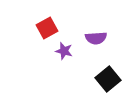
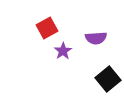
purple star: moved 1 px left; rotated 24 degrees clockwise
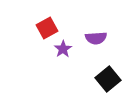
purple star: moved 2 px up
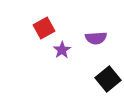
red square: moved 3 px left
purple star: moved 1 px left, 1 px down
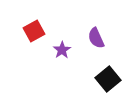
red square: moved 10 px left, 3 px down
purple semicircle: rotated 70 degrees clockwise
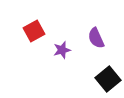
purple star: rotated 18 degrees clockwise
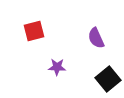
red square: rotated 15 degrees clockwise
purple star: moved 5 px left, 17 px down; rotated 18 degrees clockwise
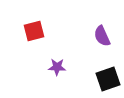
purple semicircle: moved 6 px right, 2 px up
black square: rotated 20 degrees clockwise
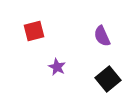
purple star: rotated 24 degrees clockwise
black square: rotated 20 degrees counterclockwise
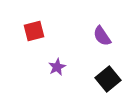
purple semicircle: rotated 10 degrees counterclockwise
purple star: rotated 18 degrees clockwise
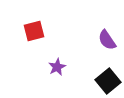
purple semicircle: moved 5 px right, 4 px down
black square: moved 2 px down
